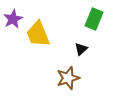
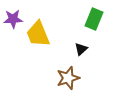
purple star: rotated 24 degrees clockwise
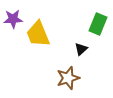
green rectangle: moved 4 px right, 5 px down
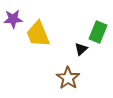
green rectangle: moved 8 px down
brown star: rotated 20 degrees counterclockwise
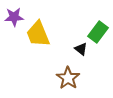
purple star: moved 1 px right, 2 px up
green rectangle: rotated 15 degrees clockwise
black triangle: rotated 40 degrees counterclockwise
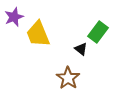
purple star: rotated 18 degrees counterclockwise
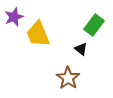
green rectangle: moved 4 px left, 7 px up
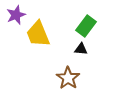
purple star: moved 2 px right, 2 px up
green rectangle: moved 8 px left, 1 px down
black triangle: rotated 32 degrees counterclockwise
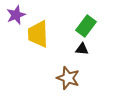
yellow trapezoid: rotated 20 degrees clockwise
black triangle: moved 1 px right
brown star: rotated 15 degrees counterclockwise
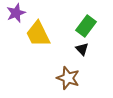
purple star: moved 2 px up
yellow trapezoid: rotated 24 degrees counterclockwise
black triangle: rotated 40 degrees clockwise
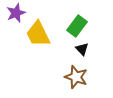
green rectangle: moved 9 px left
brown star: moved 8 px right, 1 px up
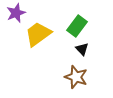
yellow trapezoid: rotated 80 degrees clockwise
